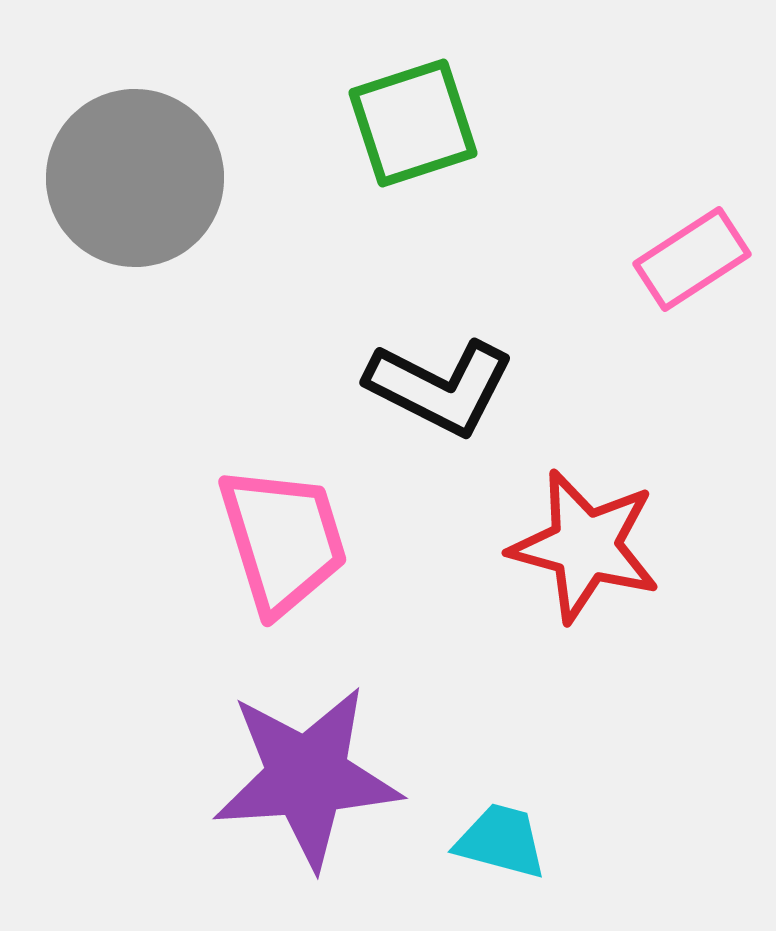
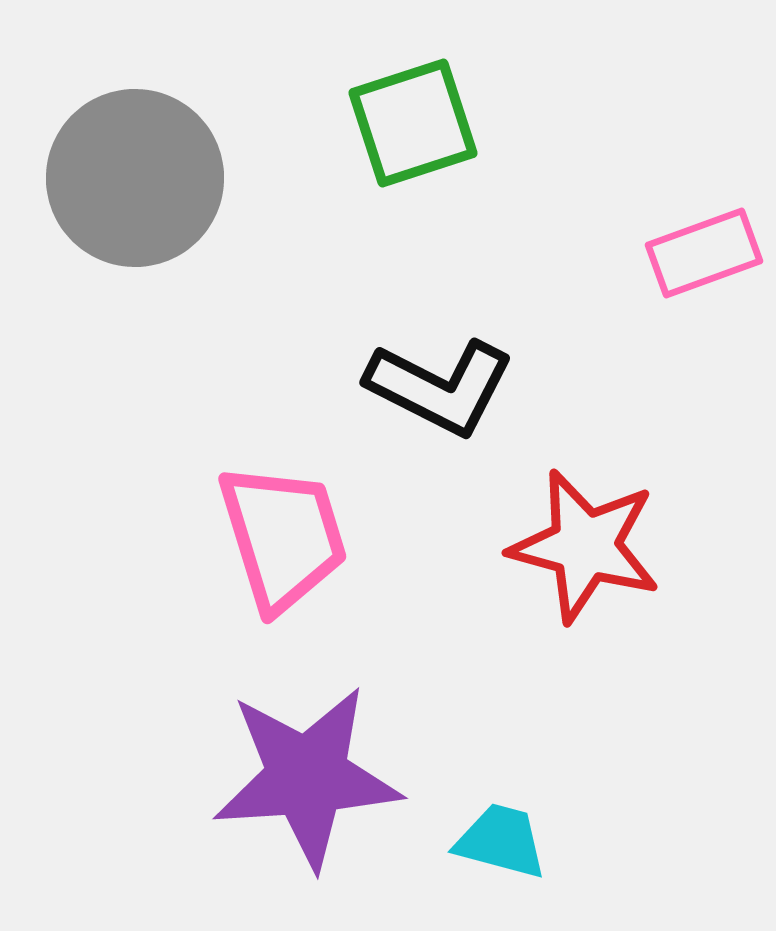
pink rectangle: moved 12 px right, 6 px up; rotated 13 degrees clockwise
pink trapezoid: moved 3 px up
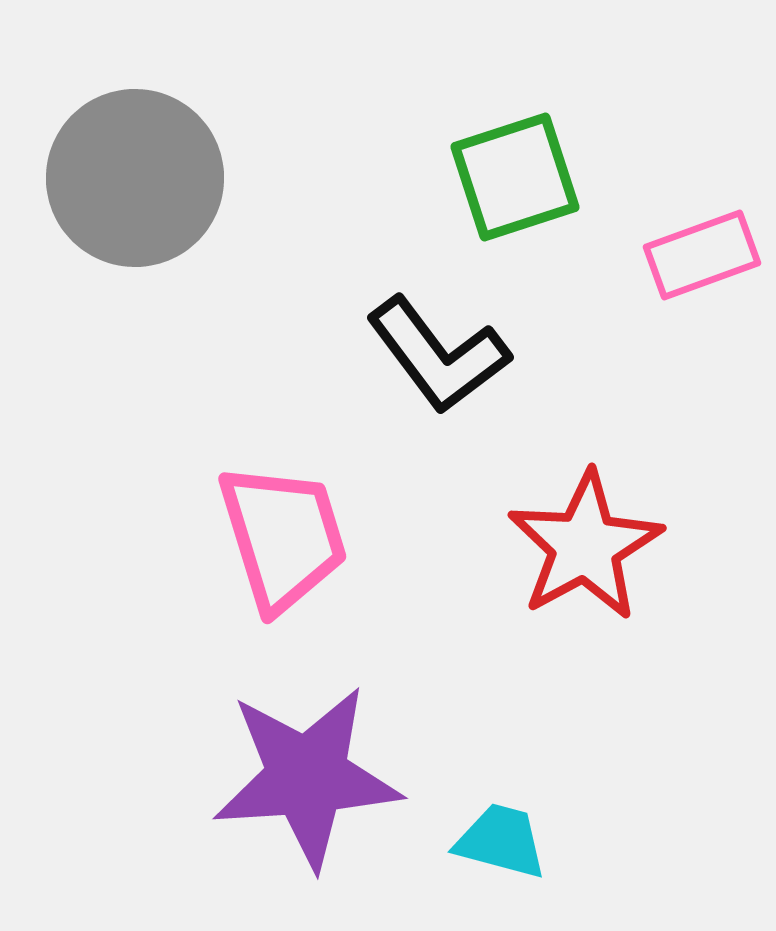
green square: moved 102 px right, 54 px down
pink rectangle: moved 2 px left, 2 px down
black L-shape: moved 2 px left, 32 px up; rotated 26 degrees clockwise
red star: rotated 28 degrees clockwise
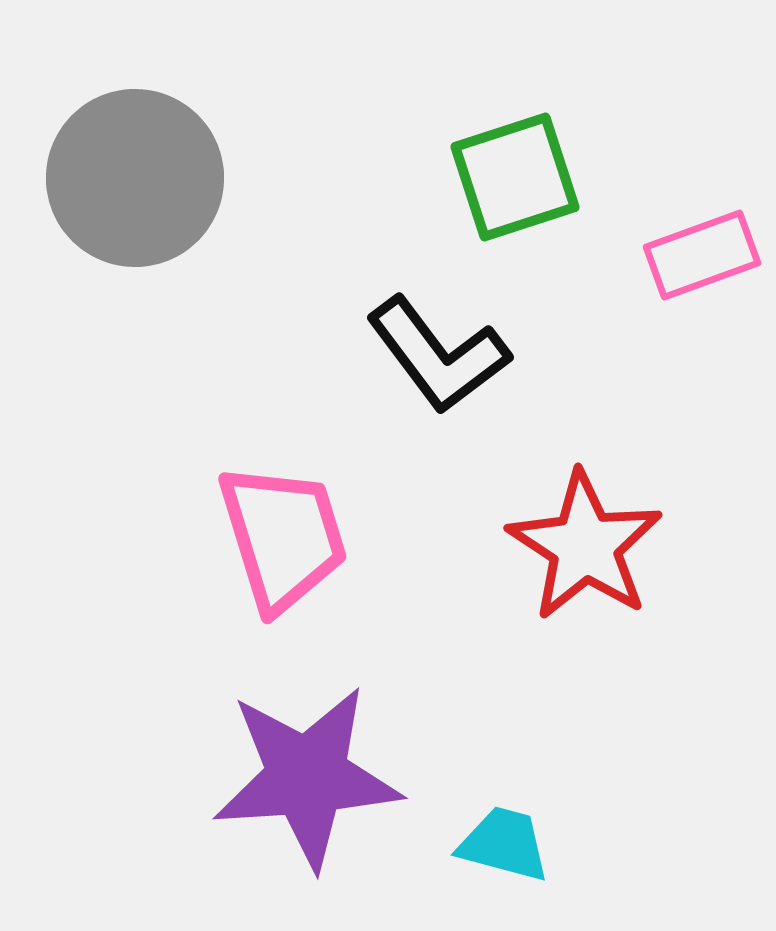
red star: rotated 10 degrees counterclockwise
cyan trapezoid: moved 3 px right, 3 px down
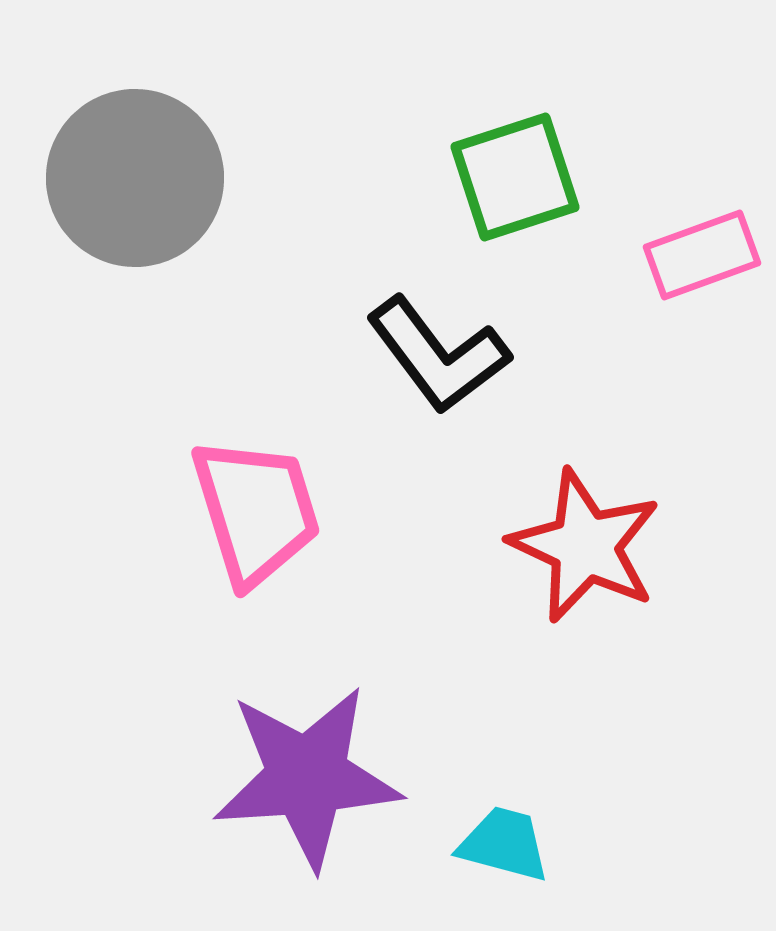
pink trapezoid: moved 27 px left, 26 px up
red star: rotated 8 degrees counterclockwise
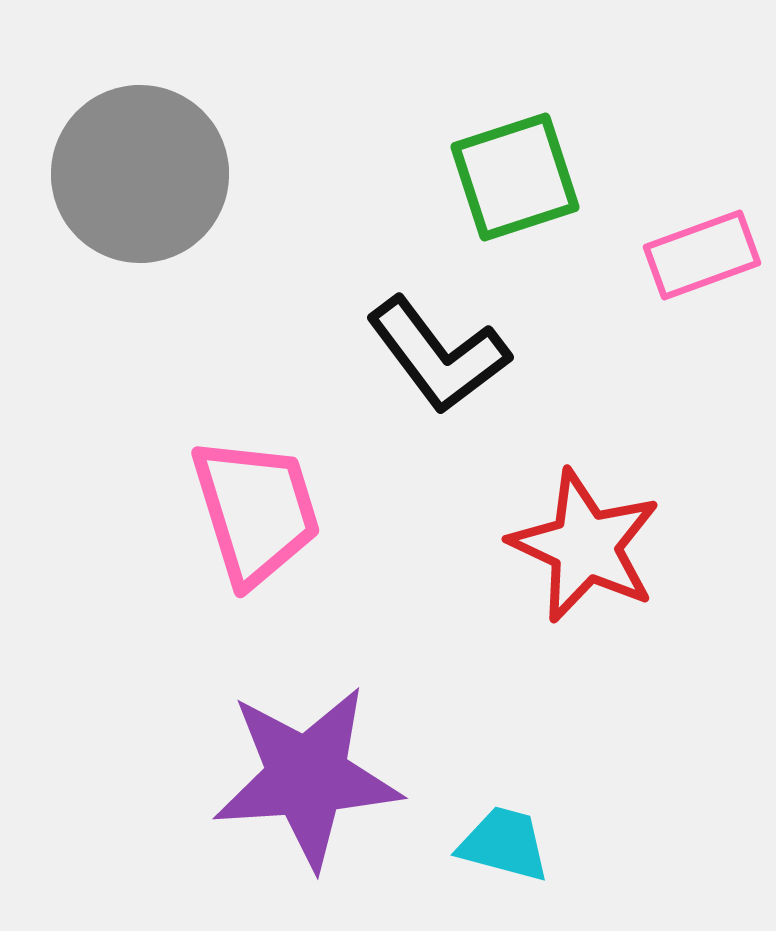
gray circle: moved 5 px right, 4 px up
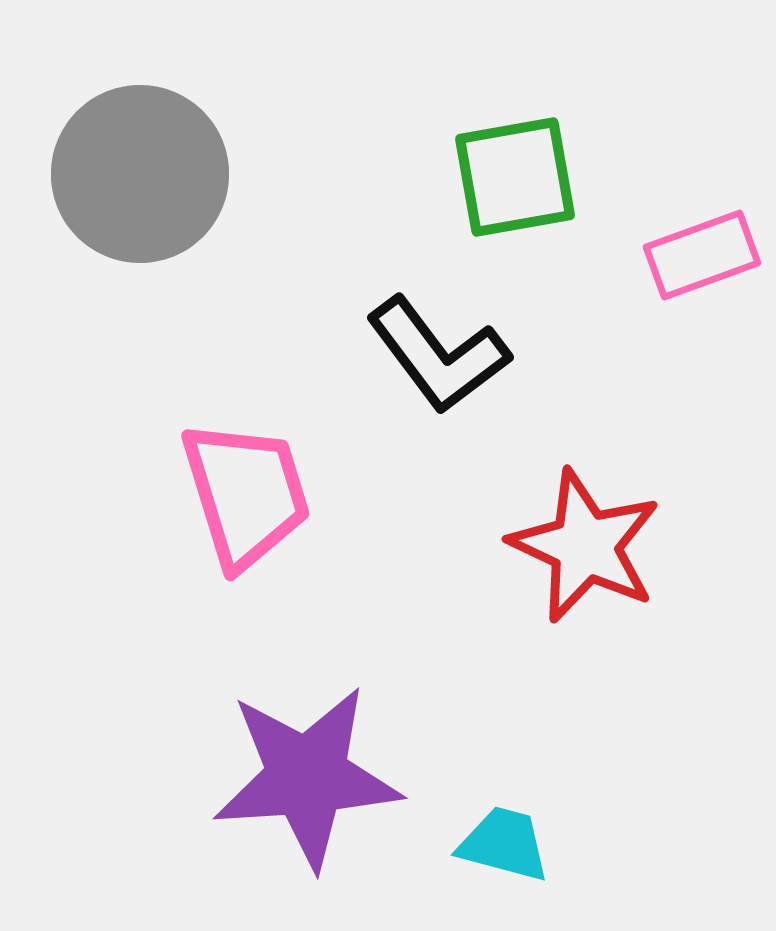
green square: rotated 8 degrees clockwise
pink trapezoid: moved 10 px left, 17 px up
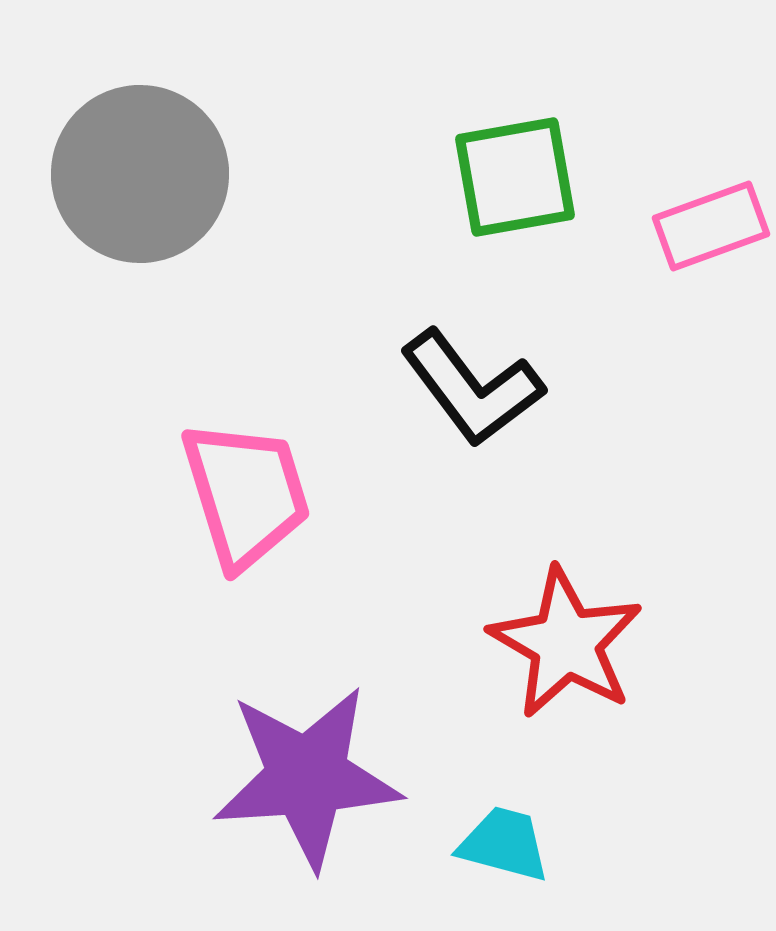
pink rectangle: moved 9 px right, 29 px up
black L-shape: moved 34 px right, 33 px down
red star: moved 19 px left, 97 px down; rotated 5 degrees clockwise
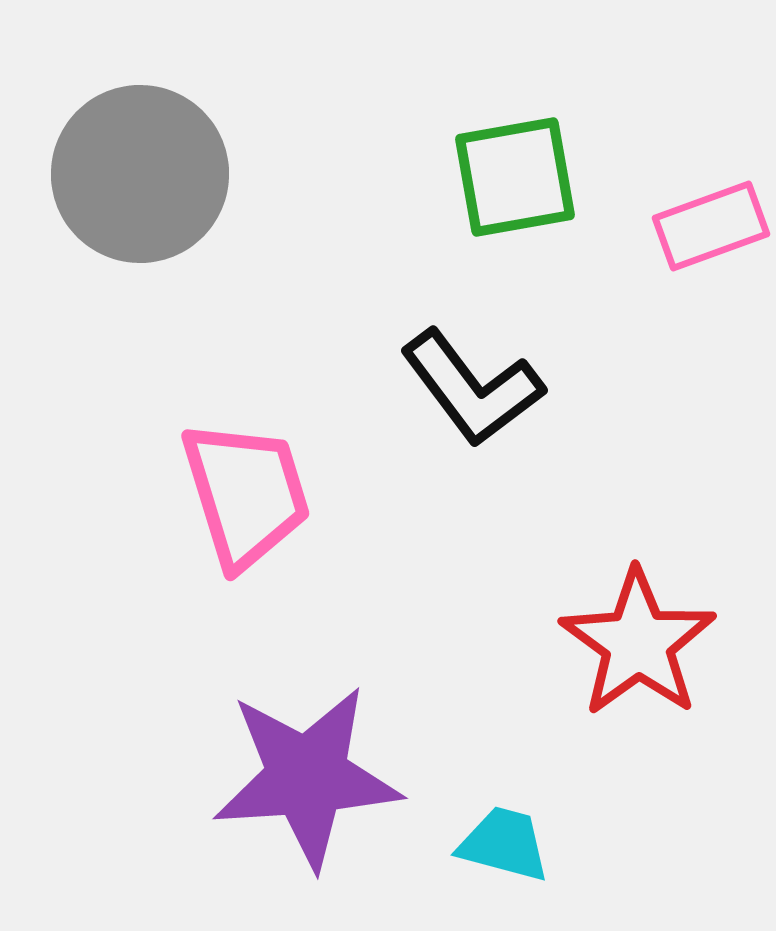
red star: moved 72 px right; rotated 6 degrees clockwise
